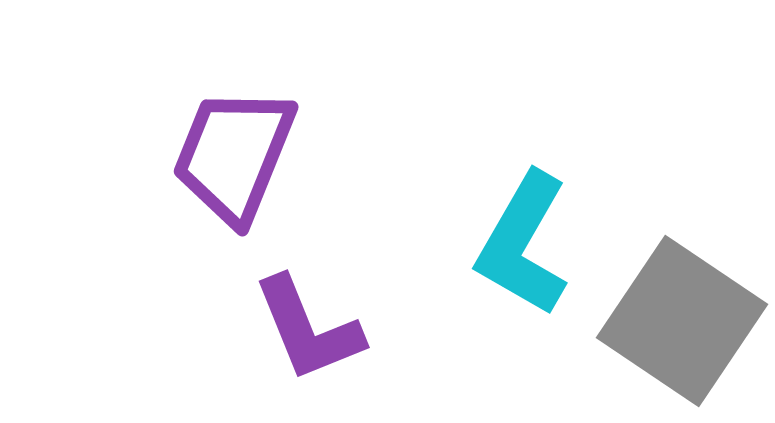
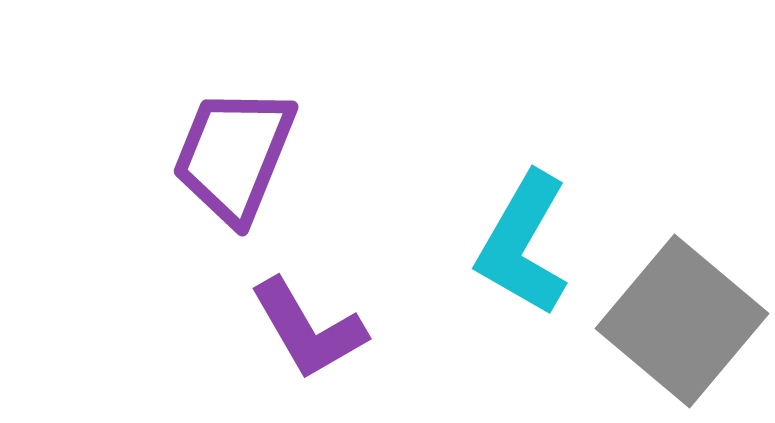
gray square: rotated 6 degrees clockwise
purple L-shape: rotated 8 degrees counterclockwise
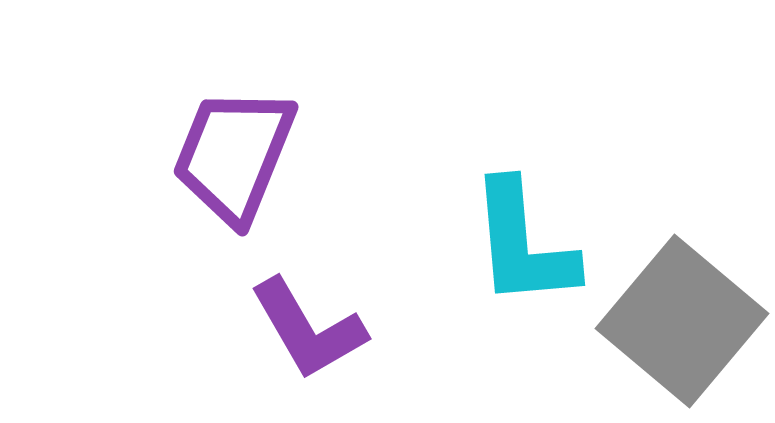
cyan L-shape: rotated 35 degrees counterclockwise
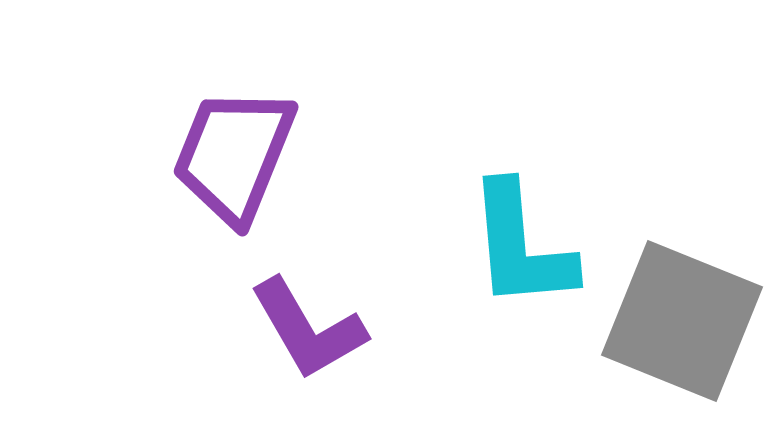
cyan L-shape: moved 2 px left, 2 px down
gray square: rotated 18 degrees counterclockwise
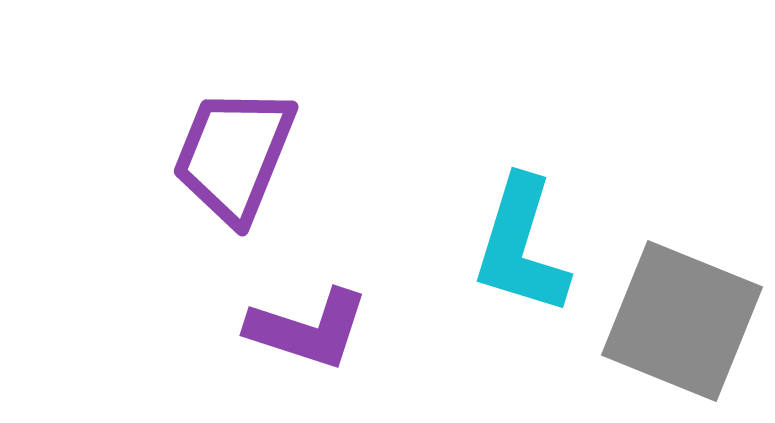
cyan L-shape: rotated 22 degrees clockwise
purple L-shape: rotated 42 degrees counterclockwise
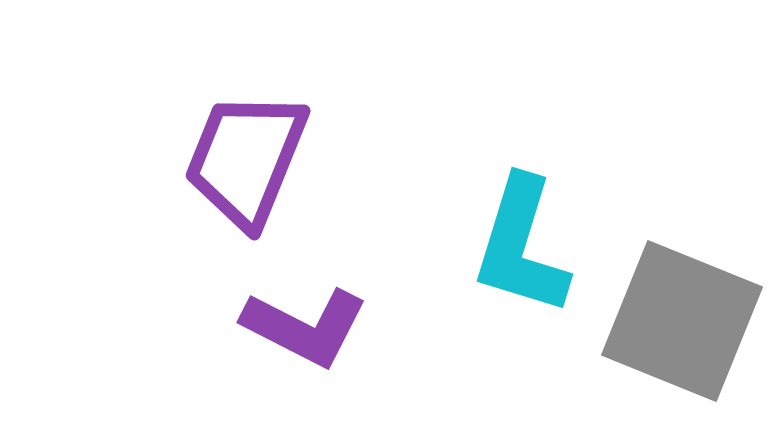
purple trapezoid: moved 12 px right, 4 px down
purple L-shape: moved 3 px left, 2 px up; rotated 9 degrees clockwise
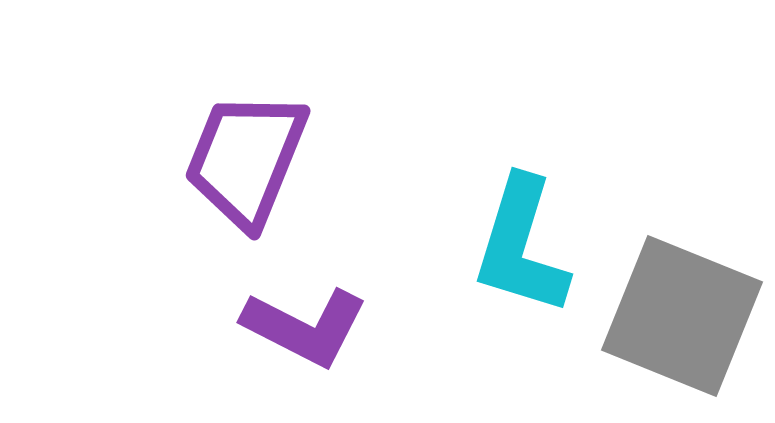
gray square: moved 5 px up
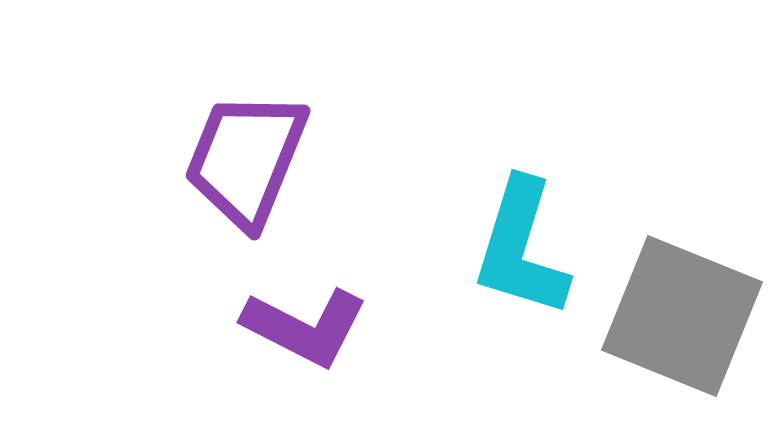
cyan L-shape: moved 2 px down
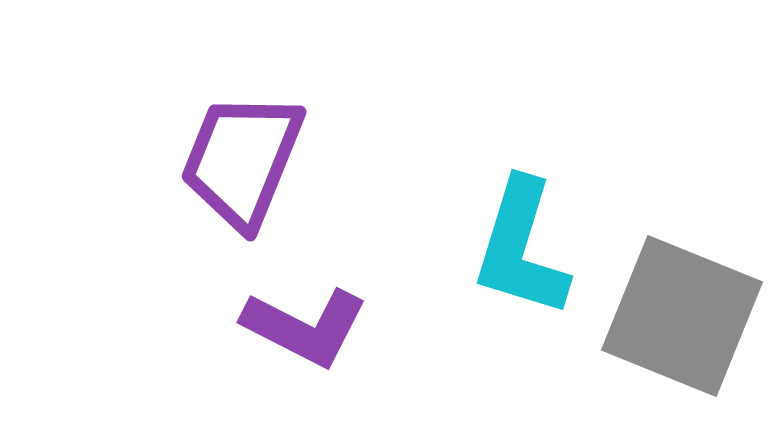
purple trapezoid: moved 4 px left, 1 px down
